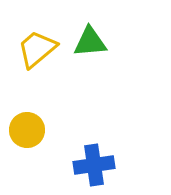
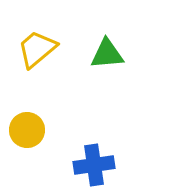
green triangle: moved 17 px right, 12 px down
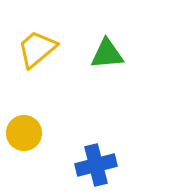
yellow circle: moved 3 px left, 3 px down
blue cross: moved 2 px right; rotated 6 degrees counterclockwise
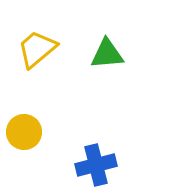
yellow circle: moved 1 px up
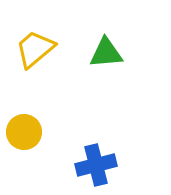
yellow trapezoid: moved 2 px left
green triangle: moved 1 px left, 1 px up
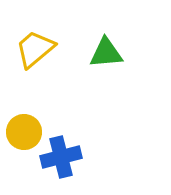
blue cross: moved 35 px left, 8 px up
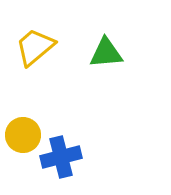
yellow trapezoid: moved 2 px up
yellow circle: moved 1 px left, 3 px down
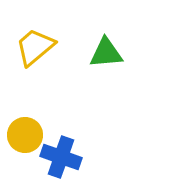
yellow circle: moved 2 px right
blue cross: rotated 33 degrees clockwise
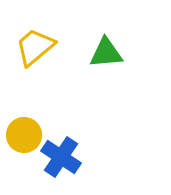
yellow circle: moved 1 px left
blue cross: rotated 15 degrees clockwise
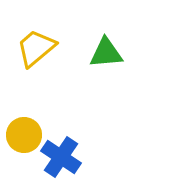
yellow trapezoid: moved 1 px right, 1 px down
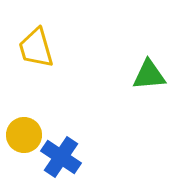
yellow trapezoid: rotated 66 degrees counterclockwise
green triangle: moved 43 px right, 22 px down
